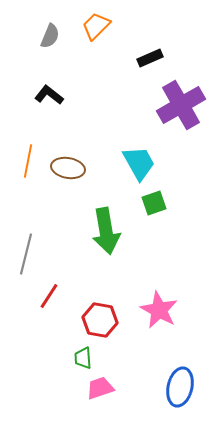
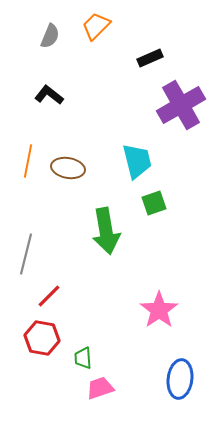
cyan trapezoid: moved 2 px left, 2 px up; rotated 15 degrees clockwise
red line: rotated 12 degrees clockwise
pink star: rotated 9 degrees clockwise
red hexagon: moved 58 px left, 18 px down
blue ellipse: moved 8 px up; rotated 6 degrees counterclockwise
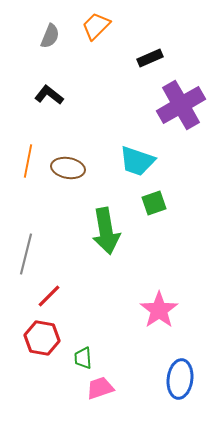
cyan trapezoid: rotated 123 degrees clockwise
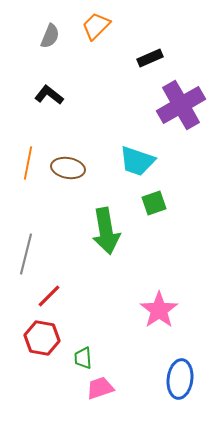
orange line: moved 2 px down
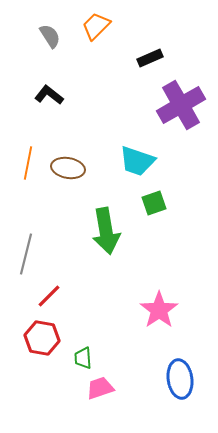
gray semicircle: rotated 55 degrees counterclockwise
blue ellipse: rotated 15 degrees counterclockwise
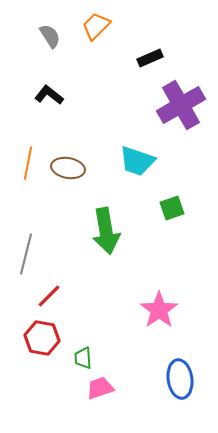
green square: moved 18 px right, 5 px down
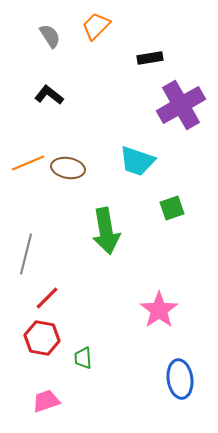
black rectangle: rotated 15 degrees clockwise
orange line: rotated 56 degrees clockwise
red line: moved 2 px left, 2 px down
pink trapezoid: moved 54 px left, 13 px down
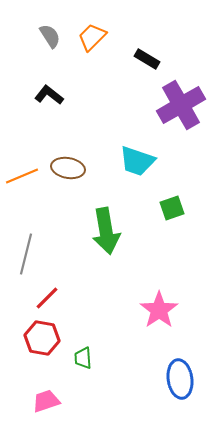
orange trapezoid: moved 4 px left, 11 px down
black rectangle: moved 3 px left, 1 px down; rotated 40 degrees clockwise
orange line: moved 6 px left, 13 px down
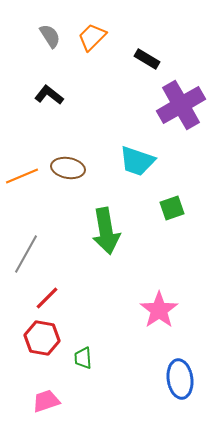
gray line: rotated 15 degrees clockwise
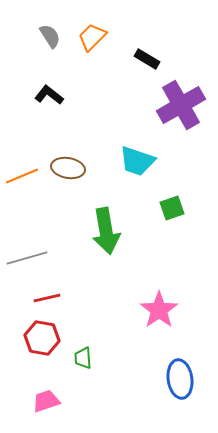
gray line: moved 1 px right, 4 px down; rotated 45 degrees clockwise
red line: rotated 32 degrees clockwise
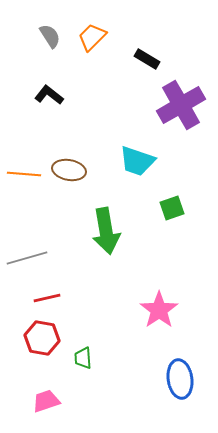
brown ellipse: moved 1 px right, 2 px down
orange line: moved 2 px right, 2 px up; rotated 28 degrees clockwise
